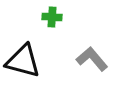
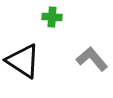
black triangle: rotated 18 degrees clockwise
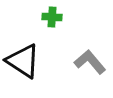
gray L-shape: moved 2 px left, 3 px down
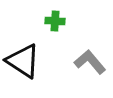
green cross: moved 3 px right, 4 px down
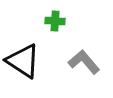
gray L-shape: moved 6 px left
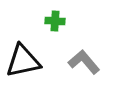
black triangle: rotated 45 degrees counterclockwise
